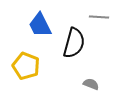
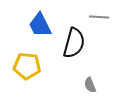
yellow pentagon: moved 1 px right; rotated 16 degrees counterclockwise
gray semicircle: moved 1 px left, 1 px down; rotated 133 degrees counterclockwise
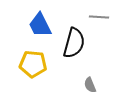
yellow pentagon: moved 6 px right, 2 px up
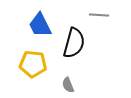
gray line: moved 2 px up
gray semicircle: moved 22 px left
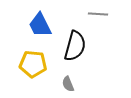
gray line: moved 1 px left, 1 px up
black semicircle: moved 1 px right, 3 px down
gray semicircle: moved 1 px up
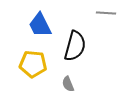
gray line: moved 8 px right, 1 px up
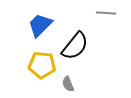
blue trapezoid: rotated 72 degrees clockwise
black semicircle: rotated 24 degrees clockwise
yellow pentagon: moved 9 px right, 1 px down
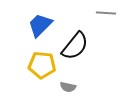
gray semicircle: moved 3 px down; rotated 56 degrees counterclockwise
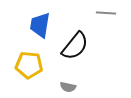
blue trapezoid: rotated 36 degrees counterclockwise
yellow pentagon: moved 13 px left
